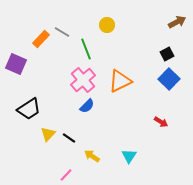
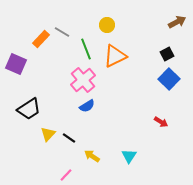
orange triangle: moved 5 px left, 25 px up
blue semicircle: rotated 14 degrees clockwise
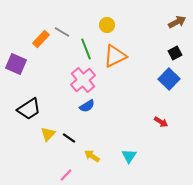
black square: moved 8 px right, 1 px up
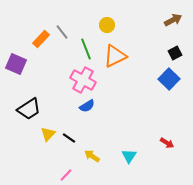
brown arrow: moved 4 px left, 2 px up
gray line: rotated 21 degrees clockwise
pink cross: rotated 20 degrees counterclockwise
red arrow: moved 6 px right, 21 px down
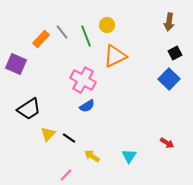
brown arrow: moved 4 px left, 2 px down; rotated 126 degrees clockwise
green line: moved 13 px up
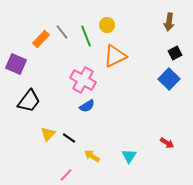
black trapezoid: moved 8 px up; rotated 20 degrees counterclockwise
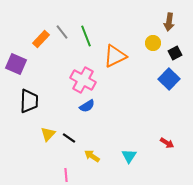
yellow circle: moved 46 px right, 18 px down
black trapezoid: rotated 35 degrees counterclockwise
pink line: rotated 48 degrees counterclockwise
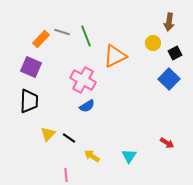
gray line: rotated 35 degrees counterclockwise
purple square: moved 15 px right, 3 px down
